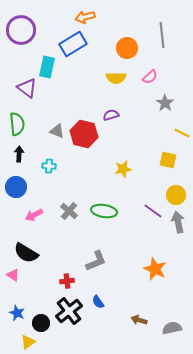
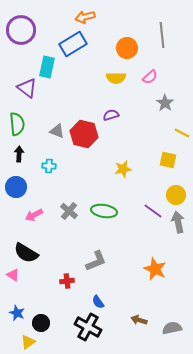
black cross: moved 19 px right, 16 px down; rotated 24 degrees counterclockwise
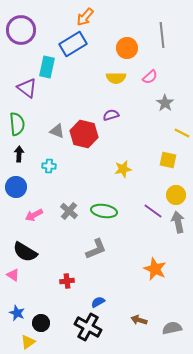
orange arrow: rotated 36 degrees counterclockwise
black semicircle: moved 1 px left, 1 px up
gray L-shape: moved 12 px up
blue semicircle: rotated 96 degrees clockwise
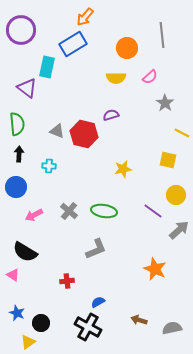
gray arrow: moved 1 px right, 8 px down; rotated 60 degrees clockwise
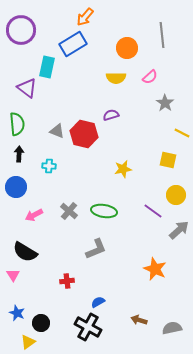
pink triangle: rotated 24 degrees clockwise
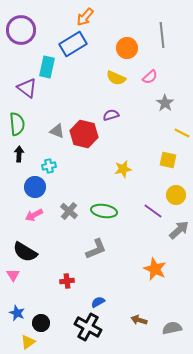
yellow semicircle: rotated 24 degrees clockwise
cyan cross: rotated 16 degrees counterclockwise
blue circle: moved 19 px right
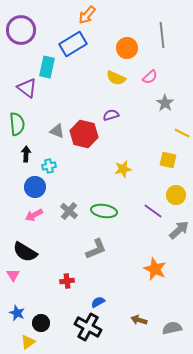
orange arrow: moved 2 px right, 2 px up
black arrow: moved 7 px right
